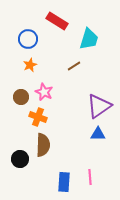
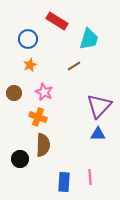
brown circle: moved 7 px left, 4 px up
purple triangle: rotated 12 degrees counterclockwise
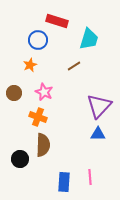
red rectangle: rotated 15 degrees counterclockwise
blue circle: moved 10 px right, 1 px down
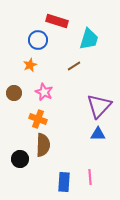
orange cross: moved 2 px down
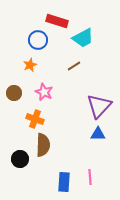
cyan trapezoid: moved 6 px left, 1 px up; rotated 45 degrees clockwise
orange cross: moved 3 px left
